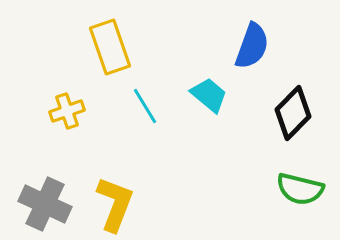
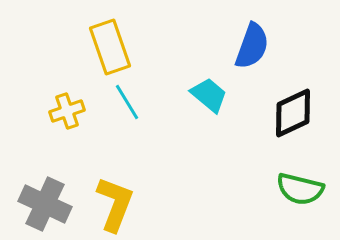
cyan line: moved 18 px left, 4 px up
black diamond: rotated 20 degrees clockwise
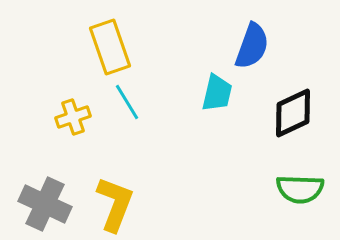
cyan trapezoid: moved 8 px right, 2 px up; rotated 63 degrees clockwise
yellow cross: moved 6 px right, 6 px down
green semicircle: rotated 12 degrees counterclockwise
